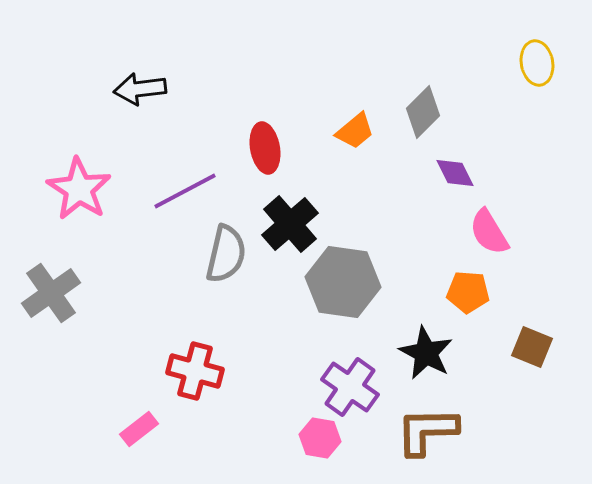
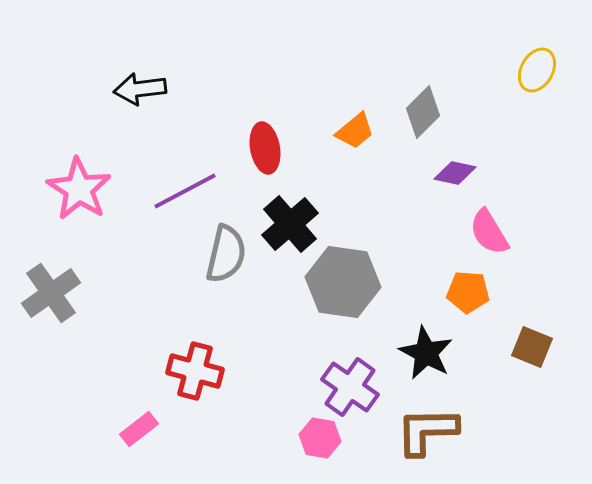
yellow ellipse: moved 7 px down; rotated 39 degrees clockwise
purple diamond: rotated 51 degrees counterclockwise
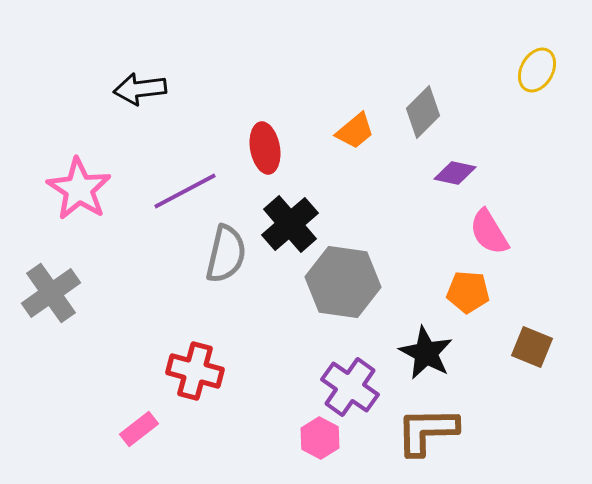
pink hexagon: rotated 18 degrees clockwise
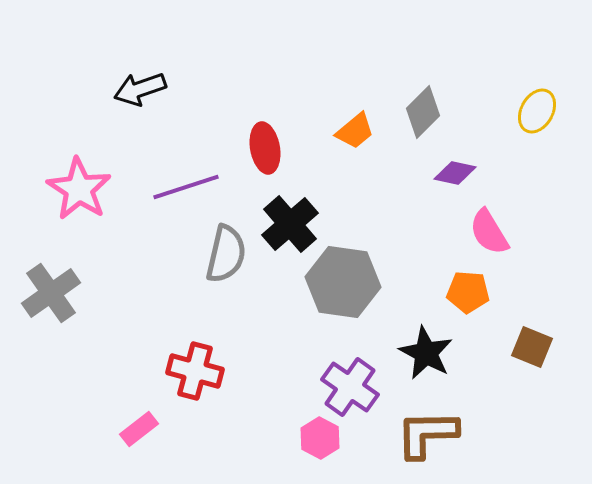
yellow ellipse: moved 41 px down
black arrow: rotated 12 degrees counterclockwise
purple line: moved 1 px right, 4 px up; rotated 10 degrees clockwise
brown L-shape: moved 3 px down
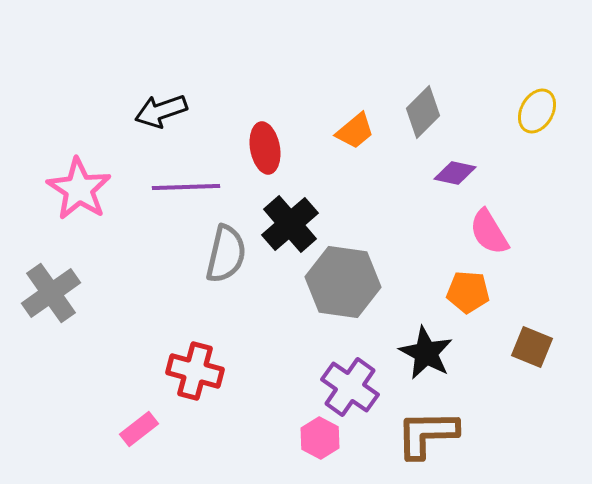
black arrow: moved 21 px right, 22 px down
purple line: rotated 16 degrees clockwise
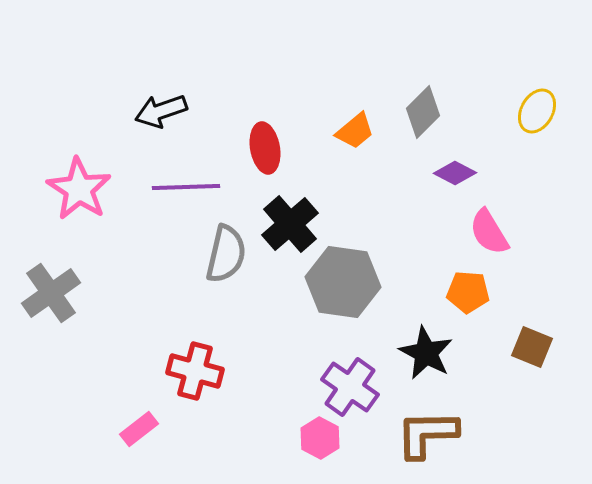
purple diamond: rotated 15 degrees clockwise
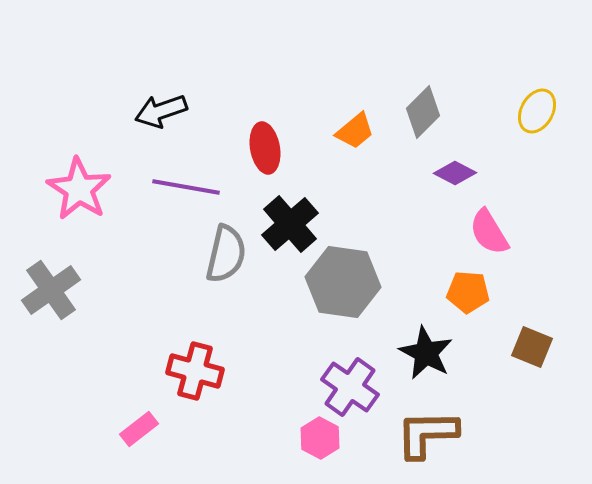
purple line: rotated 12 degrees clockwise
gray cross: moved 3 px up
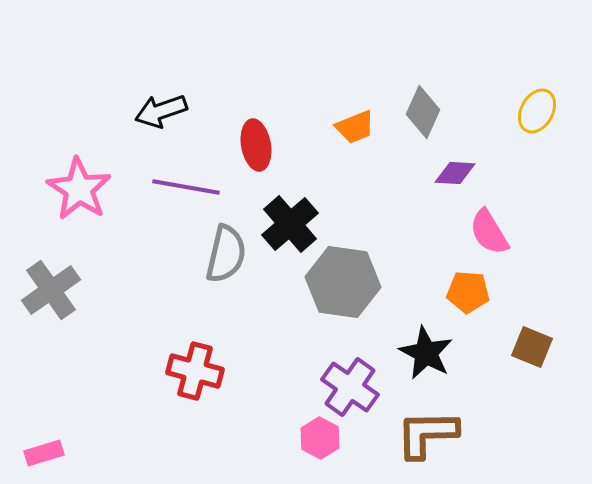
gray diamond: rotated 21 degrees counterclockwise
orange trapezoid: moved 4 px up; rotated 18 degrees clockwise
red ellipse: moved 9 px left, 3 px up
purple diamond: rotated 24 degrees counterclockwise
pink rectangle: moved 95 px left, 24 px down; rotated 21 degrees clockwise
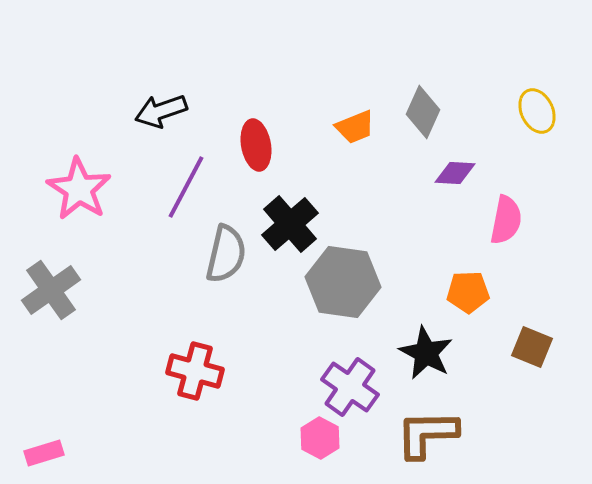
yellow ellipse: rotated 54 degrees counterclockwise
purple line: rotated 72 degrees counterclockwise
pink semicircle: moved 17 px right, 12 px up; rotated 138 degrees counterclockwise
orange pentagon: rotated 6 degrees counterclockwise
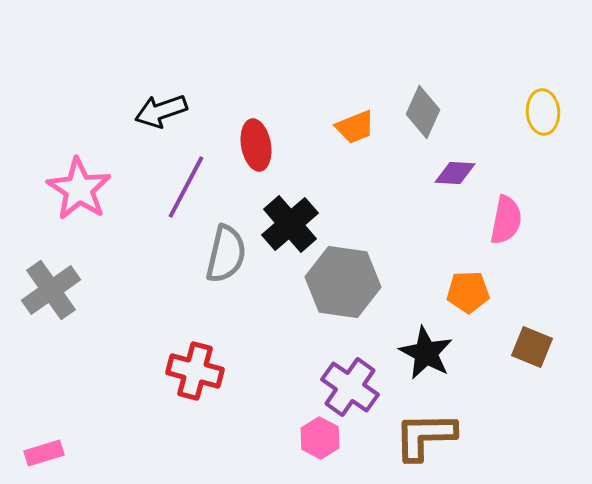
yellow ellipse: moved 6 px right, 1 px down; rotated 21 degrees clockwise
brown L-shape: moved 2 px left, 2 px down
